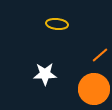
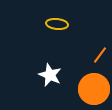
orange line: rotated 12 degrees counterclockwise
white star: moved 5 px right, 1 px down; rotated 25 degrees clockwise
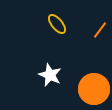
yellow ellipse: rotated 45 degrees clockwise
orange line: moved 25 px up
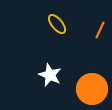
orange line: rotated 12 degrees counterclockwise
orange circle: moved 2 px left
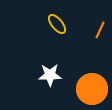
white star: rotated 25 degrees counterclockwise
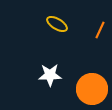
yellow ellipse: rotated 20 degrees counterclockwise
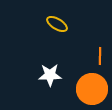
orange line: moved 26 px down; rotated 24 degrees counterclockwise
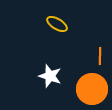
white star: moved 1 px down; rotated 20 degrees clockwise
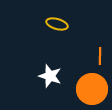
yellow ellipse: rotated 15 degrees counterclockwise
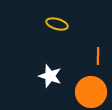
orange line: moved 2 px left
orange circle: moved 1 px left, 3 px down
